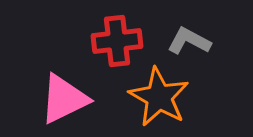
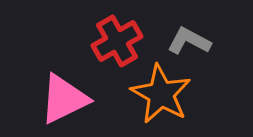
red cross: rotated 24 degrees counterclockwise
orange star: moved 2 px right, 3 px up
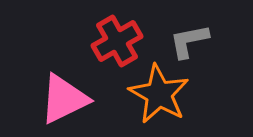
gray L-shape: rotated 39 degrees counterclockwise
orange star: moved 2 px left
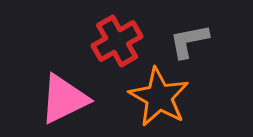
orange star: moved 3 px down
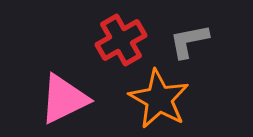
red cross: moved 4 px right, 1 px up
orange star: moved 2 px down
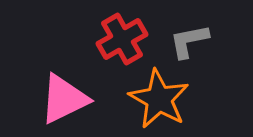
red cross: moved 1 px right, 1 px up
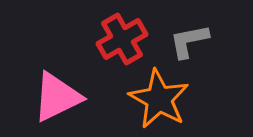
pink triangle: moved 7 px left, 2 px up
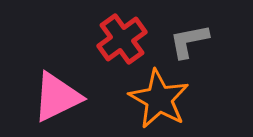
red cross: rotated 6 degrees counterclockwise
